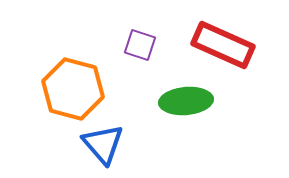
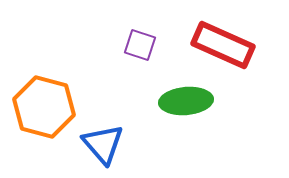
orange hexagon: moved 29 px left, 18 px down
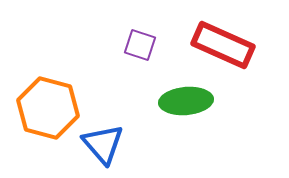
orange hexagon: moved 4 px right, 1 px down
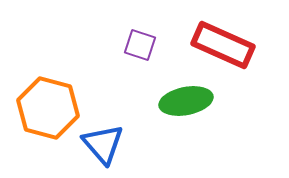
green ellipse: rotated 6 degrees counterclockwise
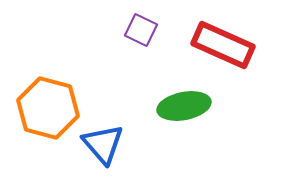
purple square: moved 1 px right, 15 px up; rotated 8 degrees clockwise
green ellipse: moved 2 px left, 5 px down
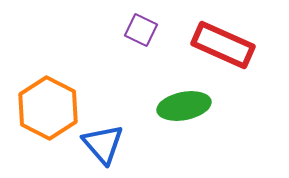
orange hexagon: rotated 12 degrees clockwise
